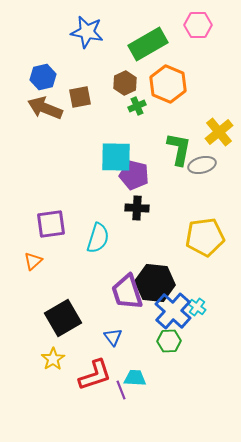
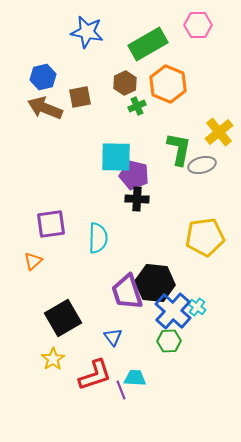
black cross: moved 9 px up
cyan semicircle: rotated 16 degrees counterclockwise
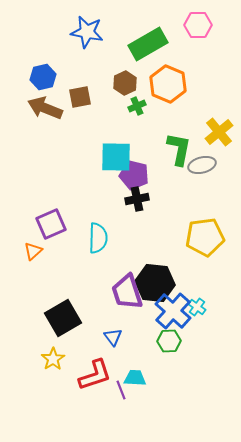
black cross: rotated 15 degrees counterclockwise
purple square: rotated 16 degrees counterclockwise
orange triangle: moved 10 px up
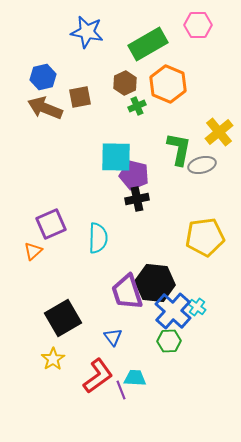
red L-shape: moved 3 px right, 1 px down; rotated 18 degrees counterclockwise
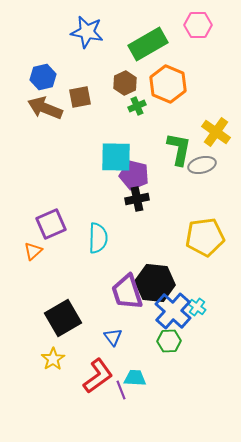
yellow cross: moved 3 px left; rotated 16 degrees counterclockwise
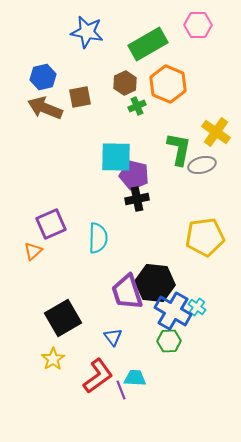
blue cross: rotated 12 degrees counterclockwise
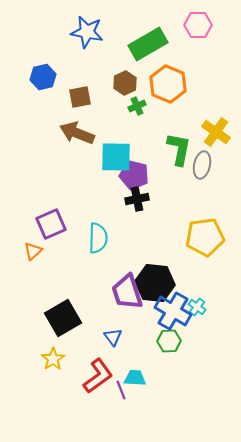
brown arrow: moved 32 px right, 25 px down
gray ellipse: rotated 64 degrees counterclockwise
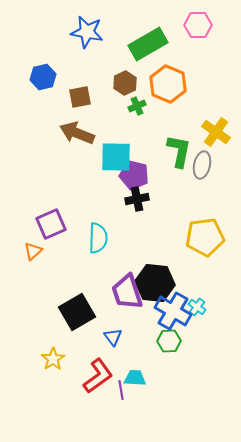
green L-shape: moved 2 px down
black square: moved 14 px right, 6 px up
purple line: rotated 12 degrees clockwise
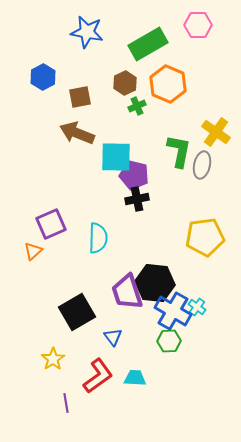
blue hexagon: rotated 15 degrees counterclockwise
purple line: moved 55 px left, 13 px down
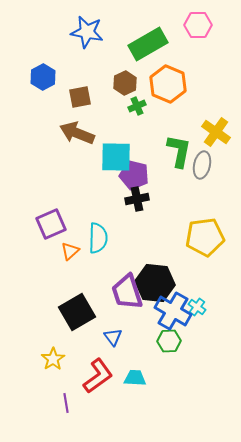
orange triangle: moved 37 px right
